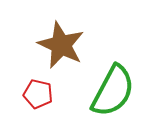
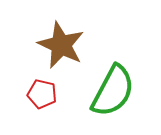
red pentagon: moved 4 px right
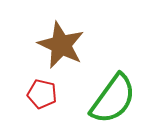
green semicircle: moved 8 px down; rotated 8 degrees clockwise
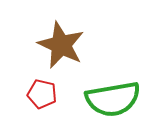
green semicircle: rotated 44 degrees clockwise
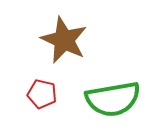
brown star: moved 3 px right, 5 px up
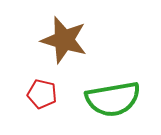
brown star: rotated 9 degrees counterclockwise
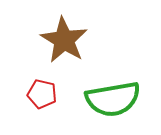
brown star: rotated 15 degrees clockwise
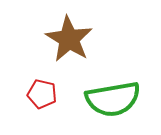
brown star: moved 5 px right, 1 px up
